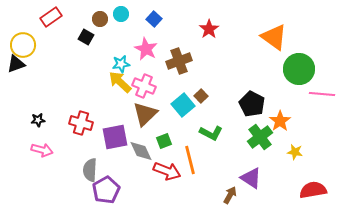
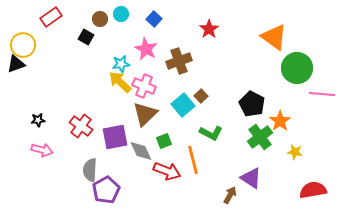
green circle: moved 2 px left, 1 px up
red cross: moved 3 px down; rotated 20 degrees clockwise
orange line: moved 3 px right
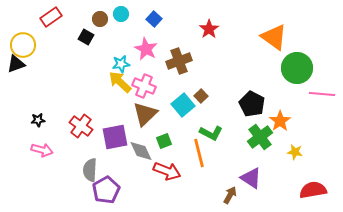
orange line: moved 6 px right, 7 px up
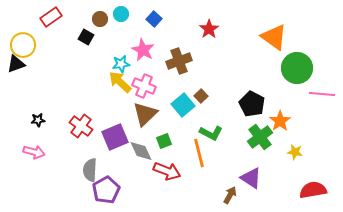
pink star: moved 3 px left, 1 px down
purple square: rotated 12 degrees counterclockwise
pink arrow: moved 8 px left, 2 px down
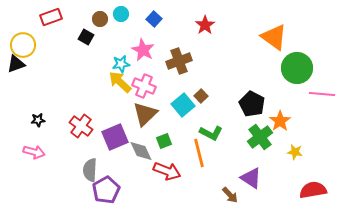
red rectangle: rotated 15 degrees clockwise
red star: moved 4 px left, 4 px up
brown arrow: rotated 108 degrees clockwise
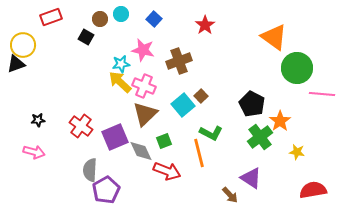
pink star: rotated 15 degrees counterclockwise
yellow star: moved 2 px right
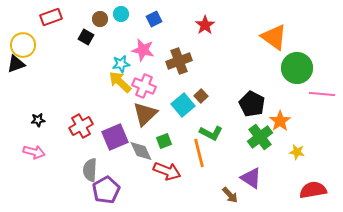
blue square: rotated 21 degrees clockwise
red cross: rotated 25 degrees clockwise
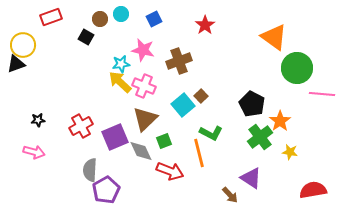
brown triangle: moved 5 px down
yellow star: moved 7 px left
red arrow: moved 3 px right
